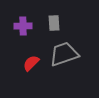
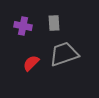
purple cross: rotated 12 degrees clockwise
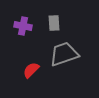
red semicircle: moved 7 px down
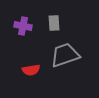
gray trapezoid: moved 1 px right, 1 px down
red semicircle: rotated 144 degrees counterclockwise
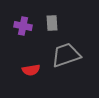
gray rectangle: moved 2 px left
gray trapezoid: moved 1 px right
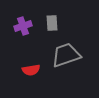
purple cross: rotated 30 degrees counterclockwise
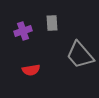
purple cross: moved 5 px down
gray trapezoid: moved 14 px right; rotated 112 degrees counterclockwise
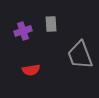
gray rectangle: moved 1 px left, 1 px down
gray trapezoid: rotated 20 degrees clockwise
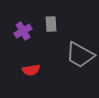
purple cross: rotated 12 degrees counterclockwise
gray trapezoid: rotated 40 degrees counterclockwise
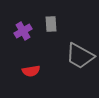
gray trapezoid: moved 1 px down
red semicircle: moved 1 px down
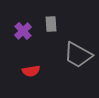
purple cross: rotated 12 degrees counterclockwise
gray trapezoid: moved 2 px left, 1 px up
